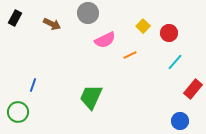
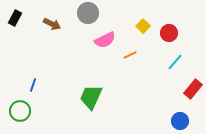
green circle: moved 2 px right, 1 px up
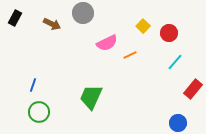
gray circle: moved 5 px left
pink semicircle: moved 2 px right, 3 px down
green circle: moved 19 px right, 1 px down
blue circle: moved 2 px left, 2 px down
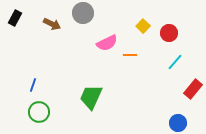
orange line: rotated 24 degrees clockwise
